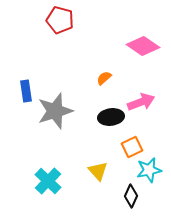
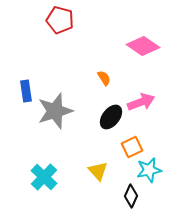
orange semicircle: rotated 98 degrees clockwise
black ellipse: rotated 45 degrees counterclockwise
cyan cross: moved 4 px left, 4 px up
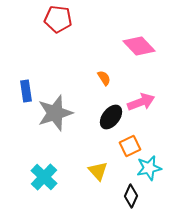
red pentagon: moved 2 px left, 1 px up; rotated 8 degrees counterclockwise
pink diamond: moved 4 px left; rotated 12 degrees clockwise
gray star: moved 2 px down
orange square: moved 2 px left, 1 px up
cyan star: moved 2 px up
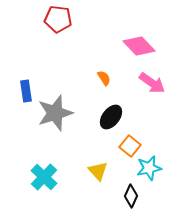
pink arrow: moved 11 px right, 19 px up; rotated 56 degrees clockwise
orange square: rotated 25 degrees counterclockwise
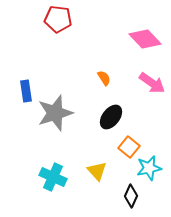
pink diamond: moved 6 px right, 7 px up
orange square: moved 1 px left, 1 px down
yellow triangle: moved 1 px left
cyan cross: moved 9 px right; rotated 20 degrees counterclockwise
